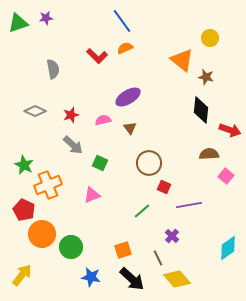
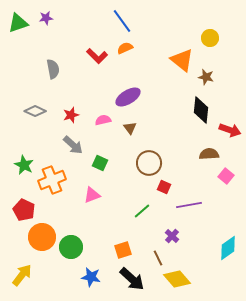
orange cross: moved 4 px right, 5 px up
orange circle: moved 3 px down
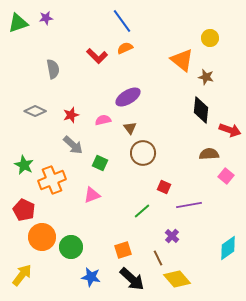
brown circle: moved 6 px left, 10 px up
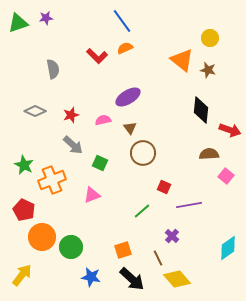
brown star: moved 2 px right, 7 px up
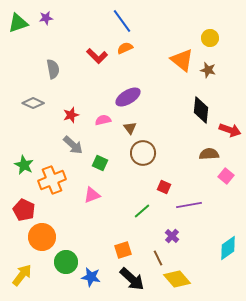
gray diamond: moved 2 px left, 8 px up
green circle: moved 5 px left, 15 px down
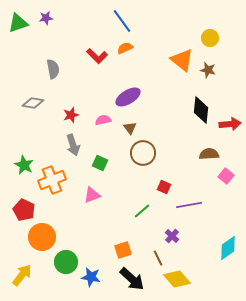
gray diamond: rotated 15 degrees counterclockwise
red arrow: moved 6 px up; rotated 25 degrees counterclockwise
gray arrow: rotated 30 degrees clockwise
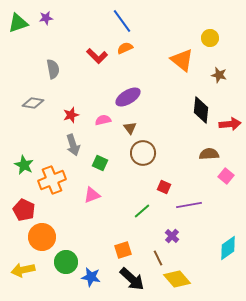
brown star: moved 11 px right, 5 px down
yellow arrow: moved 1 px right, 5 px up; rotated 140 degrees counterclockwise
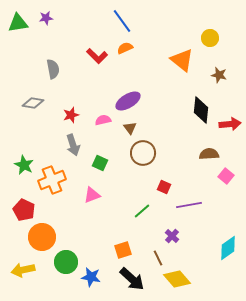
green triangle: rotated 10 degrees clockwise
purple ellipse: moved 4 px down
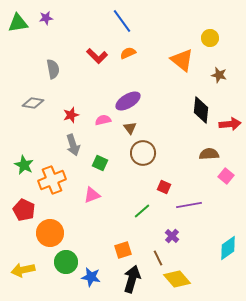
orange semicircle: moved 3 px right, 5 px down
orange circle: moved 8 px right, 4 px up
black arrow: rotated 116 degrees counterclockwise
